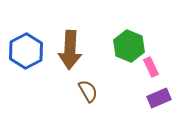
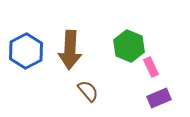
brown semicircle: rotated 10 degrees counterclockwise
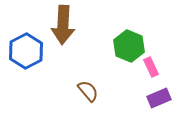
brown arrow: moved 7 px left, 25 px up
